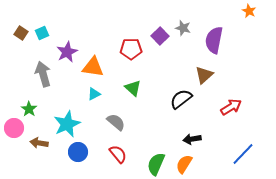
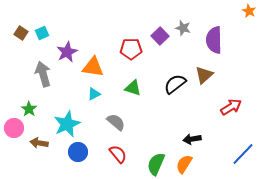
purple semicircle: rotated 12 degrees counterclockwise
green triangle: rotated 24 degrees counterclockwise
black semicircle: moved 6 px left, 15 px up
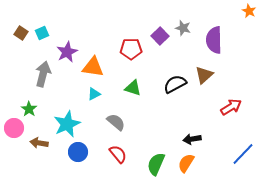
gray arrow: rotated 30 degrees clockwise
black semicircle: rotated 10 degrees clockwise
orange semicircle: moved 2 px right, 1 px up
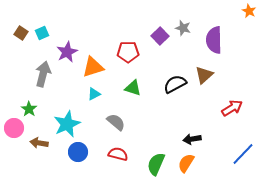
red pentagon: moved 3 px left, 3 px down
orange triangle: rotated 25 degrees counterclockwise
red arrow: moved 1 px right, 1 px down
red semicircle: rotated 36 degrees counterclockwise
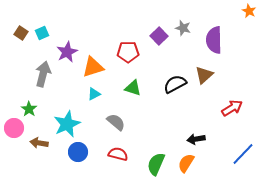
purple square: moved 1 px left
black arrow: moved 4 px right
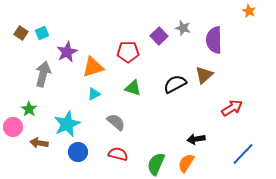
pink circle: moved 1 px left, 1 px up
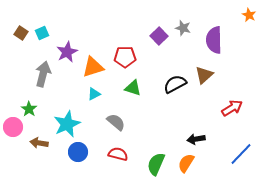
orange star: moved 4 px down
red pentagon: moved 3 px left, 5 px down
blue line: moved 2 px left
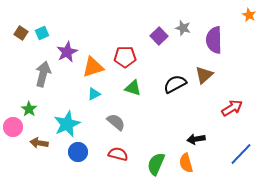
orange semicircle: rotated 48 degrees counterclockwise
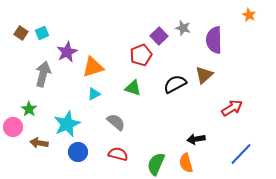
red pentagon: moved 16 px right, 2 px up; rotated 20 degrees counterclockwise
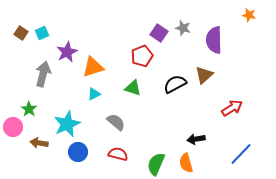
orange star: rotated 16 degrees counterclockwise
purple square: moved 3 px up; rotated 12 degrees counterclockwise
red pentagon: moved 1 px right, 1 px down
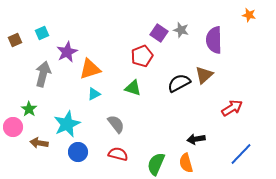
gray star: moved 2 px left, 2 px down
brown square: moved 6 px left, 7 px down; rotated 32 degrees clockwise
orange triangle: moved 3 px left, 2 px down
black semicircle: moved 4 px right, 1 px up
gray semicircle: moved 2 px down; rotated 12 degrees clockwise
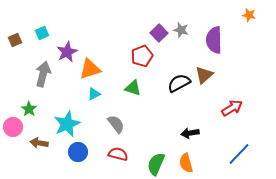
purple square: rotated 12 degrees clockwise
black arrow: moved 6 px left, 6 px up
blue line: moved 2 px left
